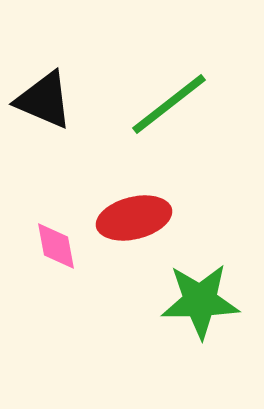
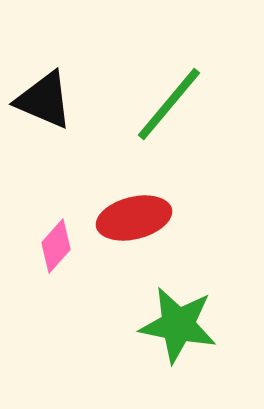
green line: rotated 12 degrees counterclockwise
pink diamond: rotated 52 degrees clockwise
green star: moved 22 px left, 24 px down; rotated 12 degrees clockwise
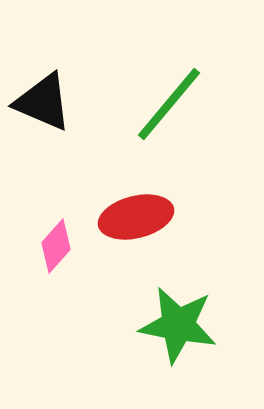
black triangle: moved 1 px left, 2 px down
red ellipse: moved 2 px right, 1 px up
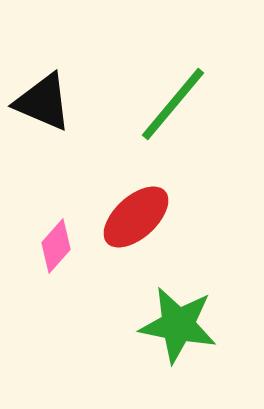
green line: moved 4 px right
red ellipse: rotated 28 degrees counterclockwise
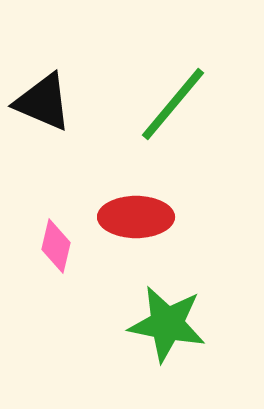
red ellipse: rotated 42 degrees clockwise
pink diamond: rotated 28 degrees counterclockwise
green star: moved 11 px left, 1 px up
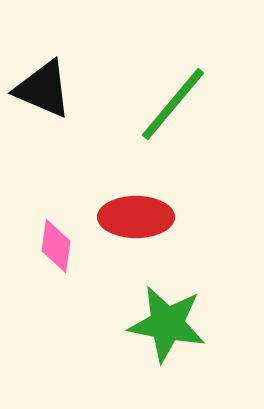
black triangle: moved 13 px up
pink diamond: rotated 6 degrees counterclockwise
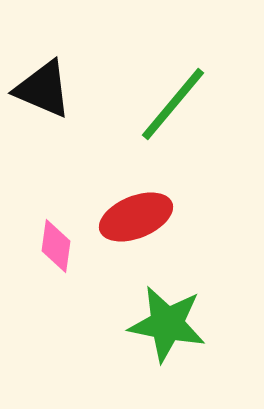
red ellipse: rotated 22 degrees counterclockwise
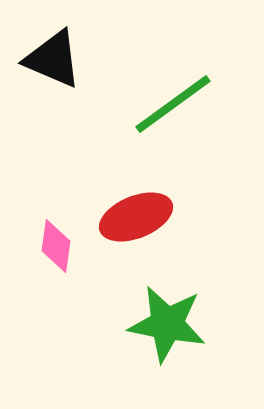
black triangle: moved 10 px right, 30 px up
green line: rotated 14 degrees clockwise
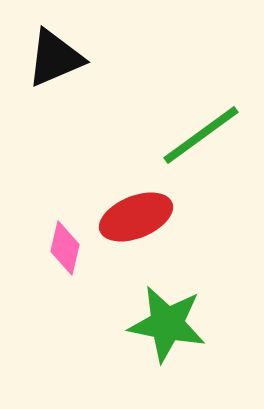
black triangle: moved 2 px right, 1 px up; rotated 46 degrees counterclockwise
green line: moved 28 px right, 31 px down
pink diamond: moved 9 px right, 2 px down; rotated 6 degrees clockwise
